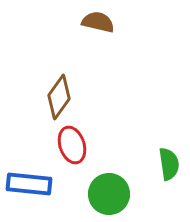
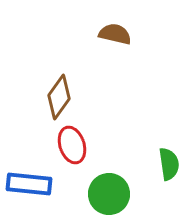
brown semicircle: moved 17 px right, 12 px down
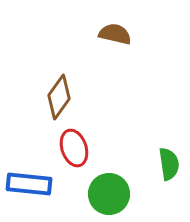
red ellipse: moved 2 px right, 3 px down
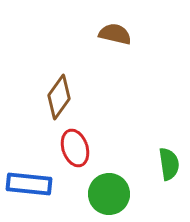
red ellipse: moved 1 px right
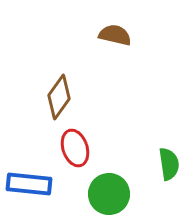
brown semicircle: moved 1 px down
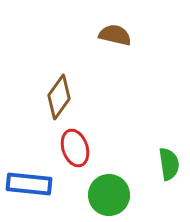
green circle: moved 1 px down
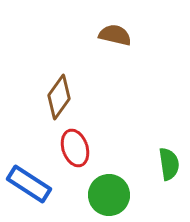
blue rectangle: rotated 27 degrees clockwise
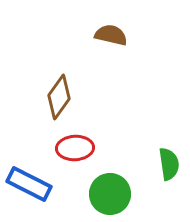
brown semicircle: moved 4 px left
red ellipse: rotated 75 degrees counterclockwise
blue rectangle: rotated 6 degrees counterclockwise
green circle: moved 1 px right, 1 px up
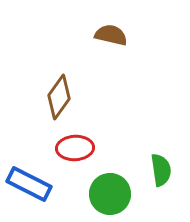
green semicircle: moved 8 px left, 6 px down
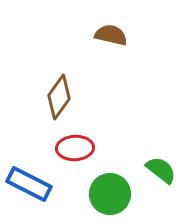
green semicircle: rotated 44 degrees counterclockwise
